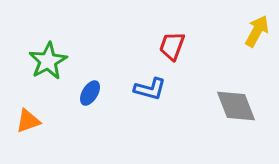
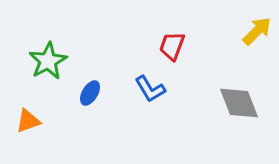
yellow arrow: rotated 16 degrees clockwise
blue L-shape: rotated 44 degrees clockwise
gray diamond: moved 3 px right, 3 px up
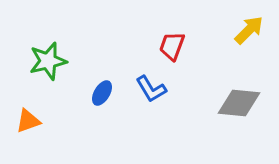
yellow arrow: moved 8 px left, 1 px up
green star: rotated 15 degrees clockwise
blue L-shape: moved 1 px right
blue ellipse: moved 12 px right
gray diamond: rotated 63 degrees counterclockwise
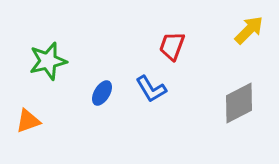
gray diamond: rotated 33 degrees counterclockwise
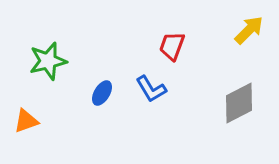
orange triangle: moved 2 px left
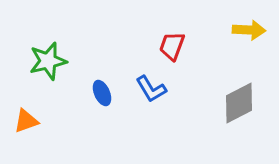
yellow arrow: rotated 48 degrees clockwise
blue ellipse: rotated 55 degrees counterclockwise
